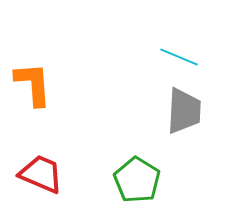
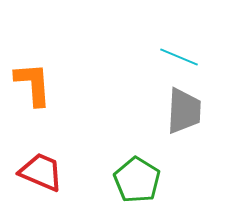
red trapezoid: moved 2 px up
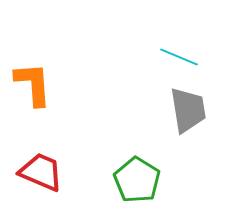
gray trapezoid: moved 4 px right, 1 px up; rotated 12 degrees counterclockwise
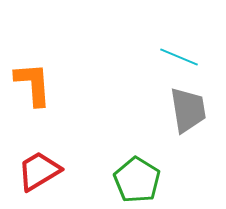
red trapezoid: moved 2 px left, 1 px up; rotated 54 degrees counterclockwise
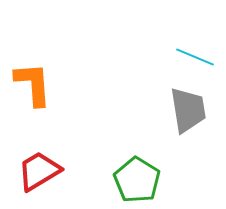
cyan line: moved 16 px right
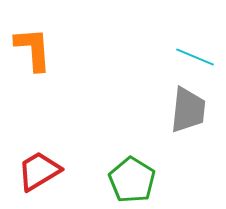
orange L-shape: moved 35 px up
gray trapezoid: rotated 15 degrees clockwise
green pentagon: moved 5 px left
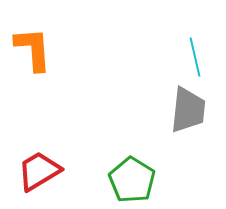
cyan line: rotated 54 degrees clockwise
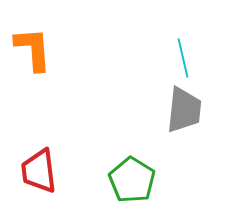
cyan line: moved 12 px left, 1 px down
gray trapezoid: moved 4 px left
red trapezoid: rotated 66 degrees counterclockwise
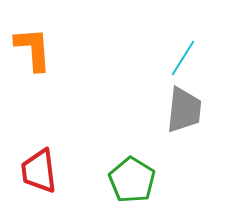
cyan line: rotated 45 degrees clockwise
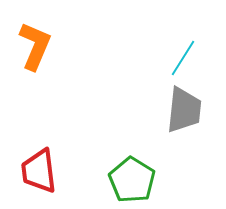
orange L-shape: moved 2 px right, 3 px up; rotated 27 degrees clockwise
